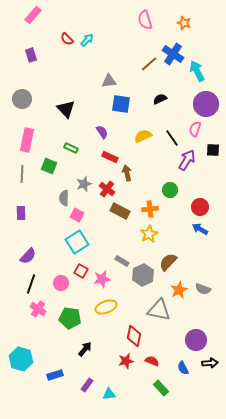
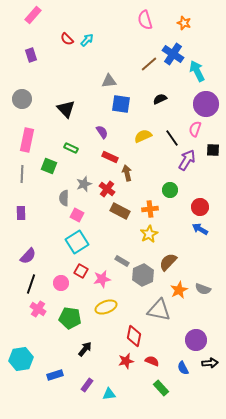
cyan hexagon at (21, 359): rotated 25 degrees counterclockwise
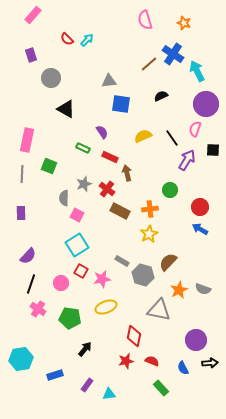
gray circle at (22, 99): moved 29 px right, 21 px up
black semicircle at (160, 99): moved 1 px right, 3 px up
black triangle at (66, 109): rotated 18 degrees counterclockwise
green rectangle at (71, 148): moved 12 px right
cyan square at (77, 242): moved 3 px down
gray hexagon at (143, 275): rotated 20 degrees counterclockwise
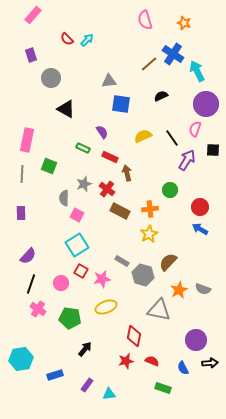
green rectangle at (161, 388): moved 2 px right; rotated 28 degrees counterclockwise
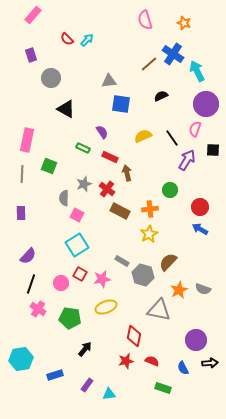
red square at (81, 271): moved 1 px left, 3 px down
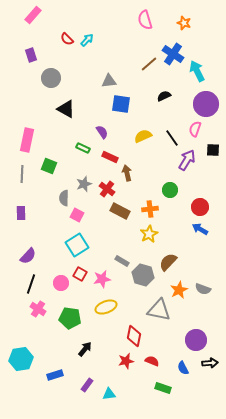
black semicircle at (161, 96): moved 3 px right
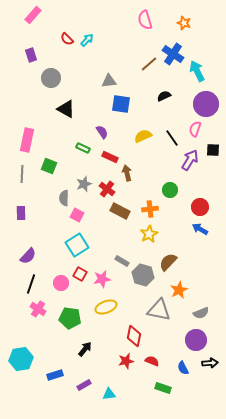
purple arrow at (187, 160): moved 3 px right
gray semicircle at (203, 289): moved 2 px left, 24 px down; rotated 42 degrees counterclockwise
purple rectangle at (87, 385): moved 3 px left; rotated 24 degrees clockwise
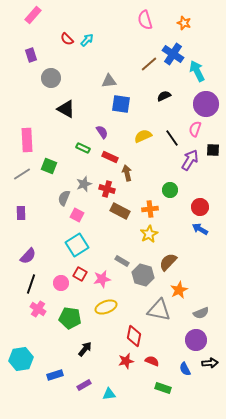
pink rectangle at (27, 140): rotated 15 degrees counterclockwise
gray line at (22, 174): rotated 54 degrees clockwise
red cross at (107, 189): rotated 21 degrees counterclockwise
gray semicircle at (64, 198): rotated 21 degrees clockwise
blue semicircle at (183, 368): moved 2 px right, 1 px down
